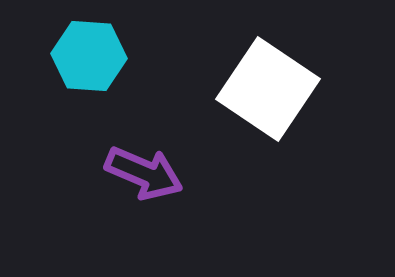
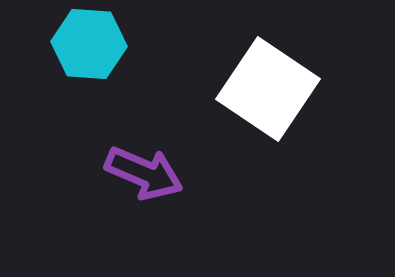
cyan hexagon: moved 12 px up
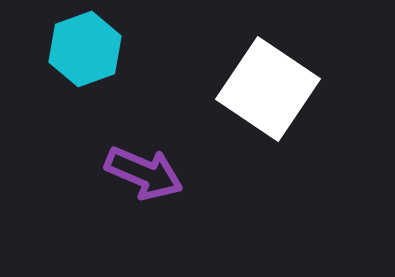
cyan hexagon: moved 4 px left, 5 px down; rotated 24 degrees counterclockwise
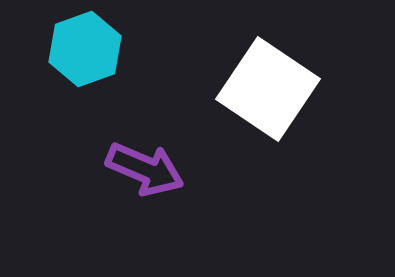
purple arrow: moved 1 px right, 4 px up
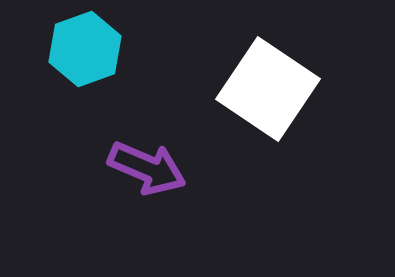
purple arrow: moved 2 px right, 1 px up
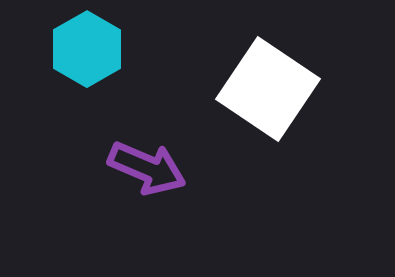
cyan hexagon: moved 2 px right; rotated 10 degrees counterclockwise
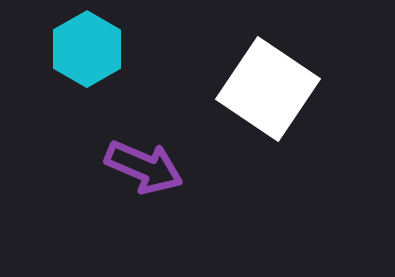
purple arrow: moved 3 px left, 1 px up
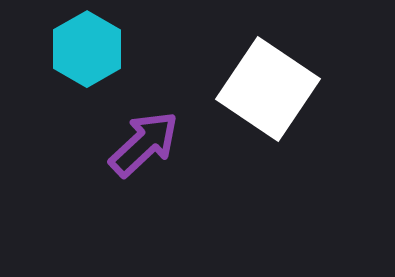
purple arrow: moved 23 px up; rotated 66 degrees counterclockwise
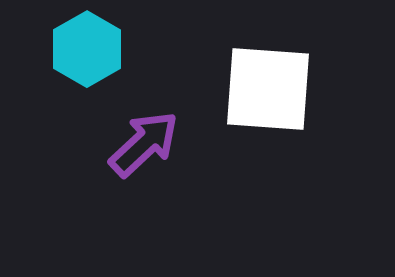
white square: rotated 30 degrees counterclockwise
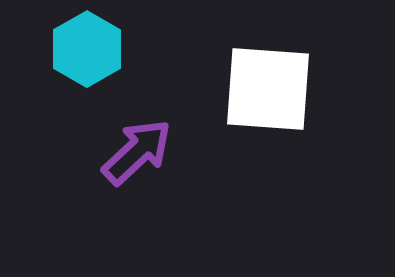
purple arrow: moved 7 px left, 8 px down
